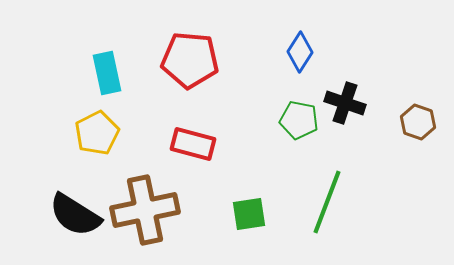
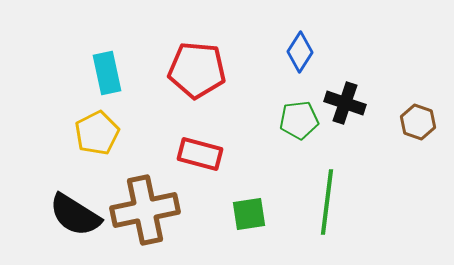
red pentagon: moved 7 px right, 10 px down
green pentagon: rotated 18 degrees counterclockwise
red rectangle: moved 7 px right, 10 px down
green line: rotated 14 degrees counterclockwise
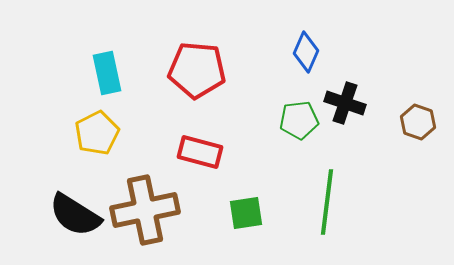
blue diamond: moved 6 px right; rotated 9 degrees counterclockwise
red rectangle: moved 2 px up
green square: moved 3 px left, 1 px up
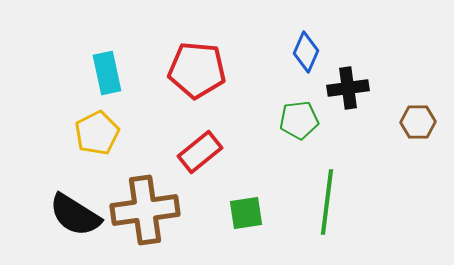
black cross: moved 3 px right, 15 px up; rotated 27 degrees counterclockwise
brown hexagon: rotated 20 degrees counterclockwise
red rectangle: rotated 54 degrees counterclockwise
brown cross: rotated 4 degrees clockwise
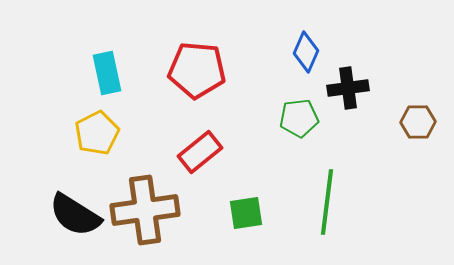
green pentagon: moved 2 px up
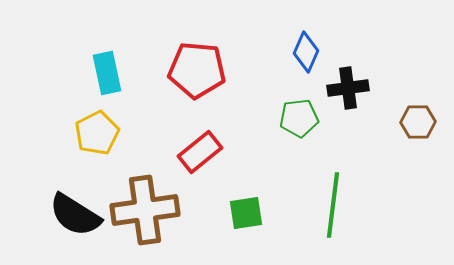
green line: moved 6 px right, 3 px down
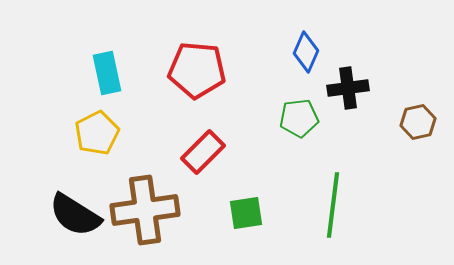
brown hexagon: rotated 12 degrees counterclockwise
red rectangle: moved 3 px right; rotated 6 degrees counterclockwise
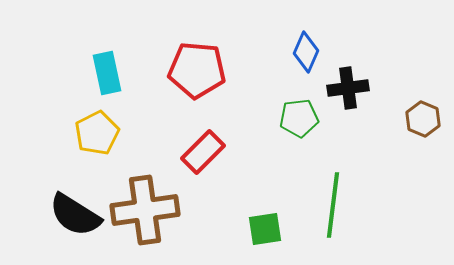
brown hexagon: moved 5 px right, 3 px up; rotated 24 degrees counterclockwise
green square: moved 19 px right, 16 px down
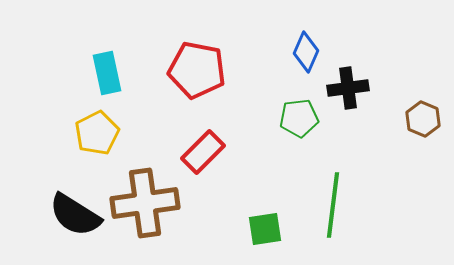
red pentagon: rotated 6 degrees clockwise
brown cross: moved 7 px up
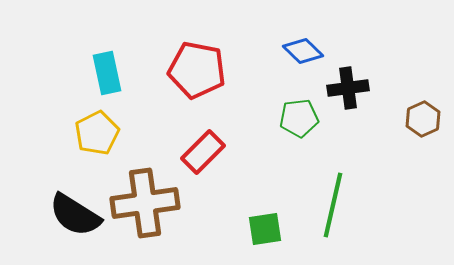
blue diamond: moved 3 px left, 1 px up; rotated 69 degrees counterclockwise
brown hexagon: rotated 12 degrees clockwise
green line: rotated 6 degrees clockwise
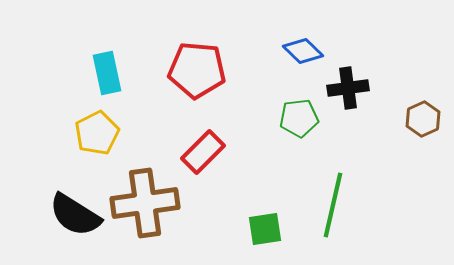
red pentagon: rotated 6 degrees counterclockwise
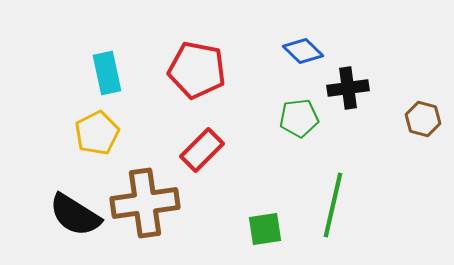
red pentagon: rotated 6 degrees clockwise
brown hexagon: rotated 20 degrees counterclockwise
red rectangle: moved 1 px left, 2 px up
